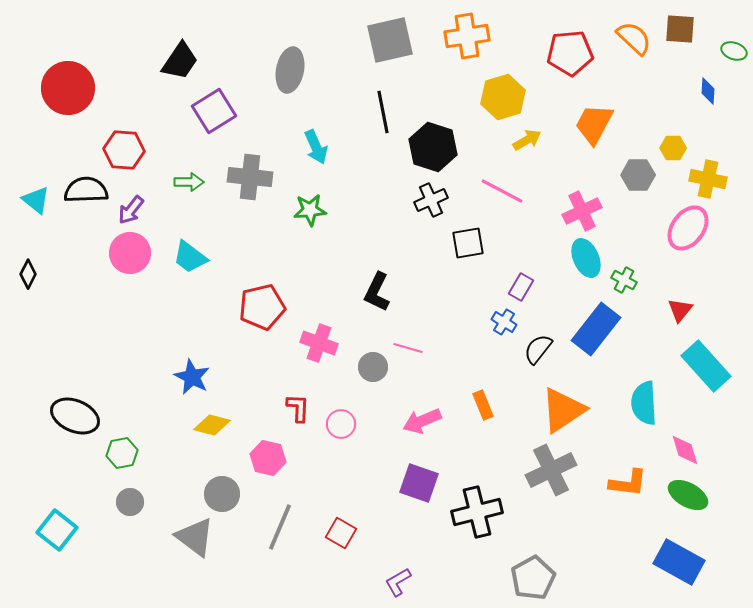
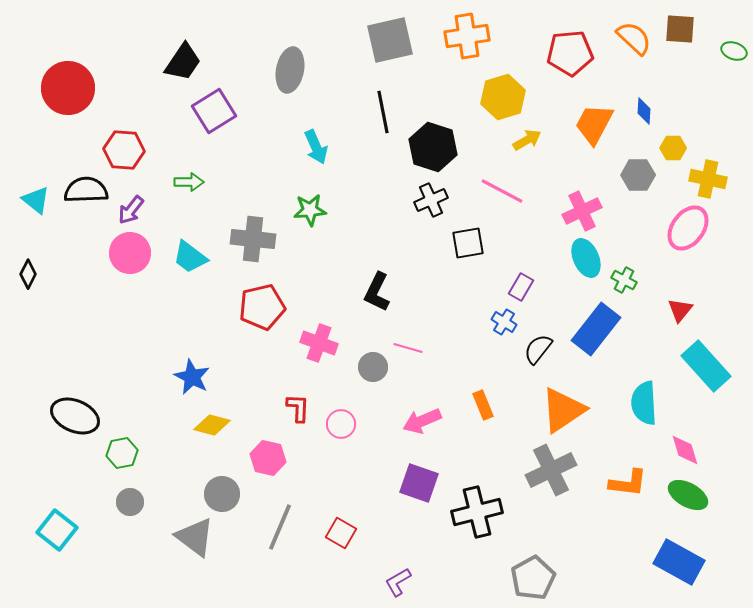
black trapezoid at (180, 61): moved 3 px right, 1 px down
blue diamond at (708, 91): moved 64 px left, 20 px down
gray cross at (250, 177): moved 3 px right, 62 px down
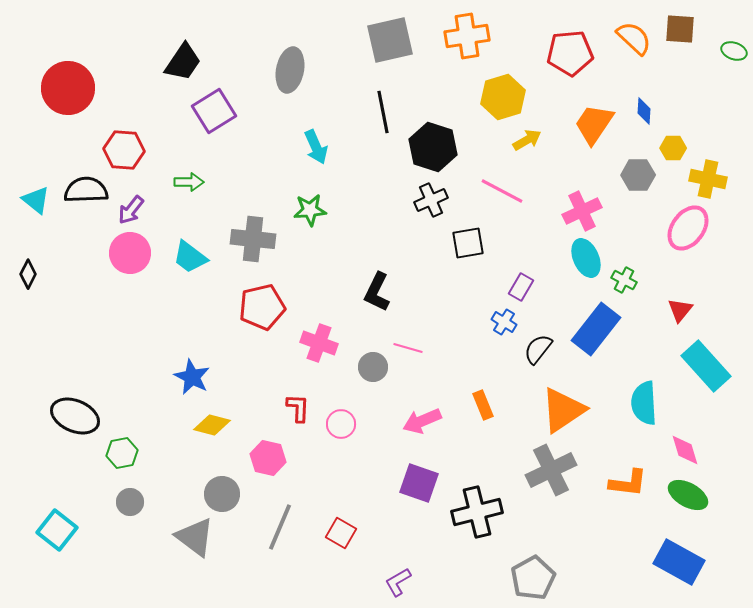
orange trapezoid at (594, 124): rotated 6 degrees clockwise
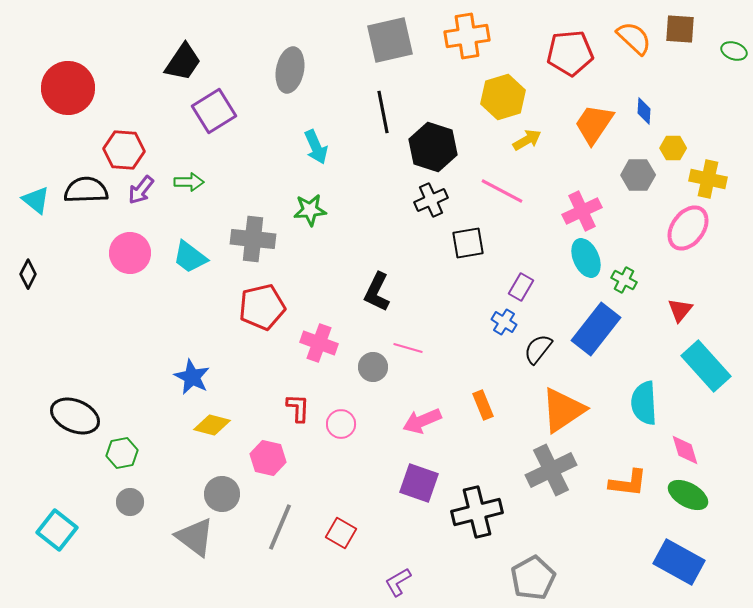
purple arrow at (131, 210): moved 10 px right, 20 px up
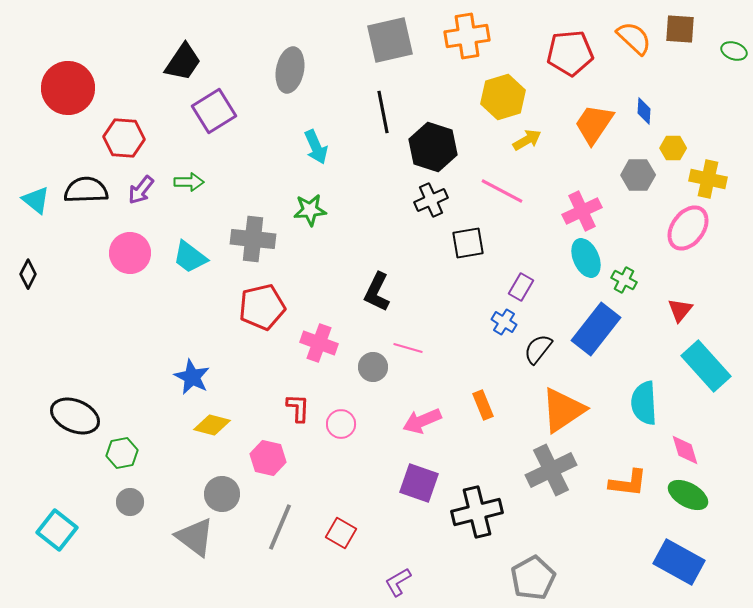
red hexagon at (124, 150): moved 12 px up
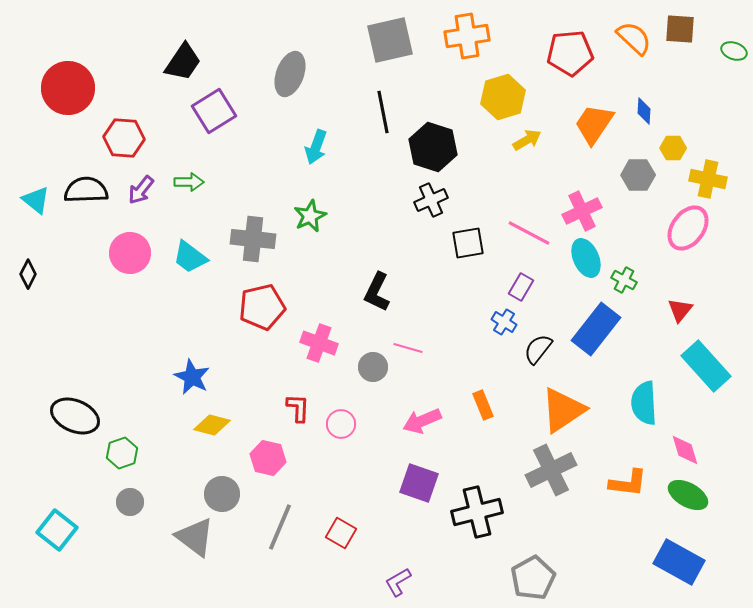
gray ellipse at (290, 70): moved 4 px down; rotated 9 degrees clockwise
cyan arrow at (316, 147): rotated 44 degrees clockwise
pink line at (502, 191): moved 27 px right, 42 px down
green star at (310, 210): moved 6 px down; rotated 20 degrees counterclockwise
green hexagon at (122, 453): rotated 8 degrees counterclockwise
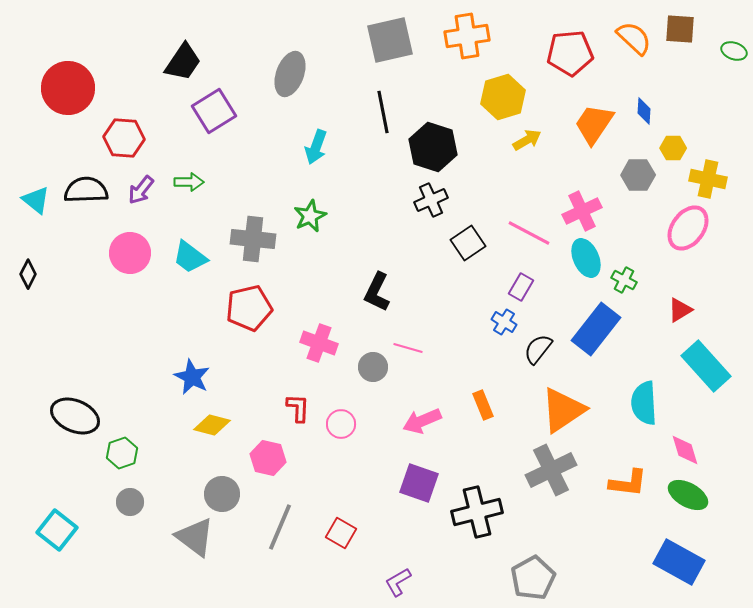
black square at (468, 243): rotated 24 degrees counterclockwise
red pentagon at (262, 307): moved 13 px left, 1 px down
red triangle at (680, 310): rotated 20 degrees clockwise
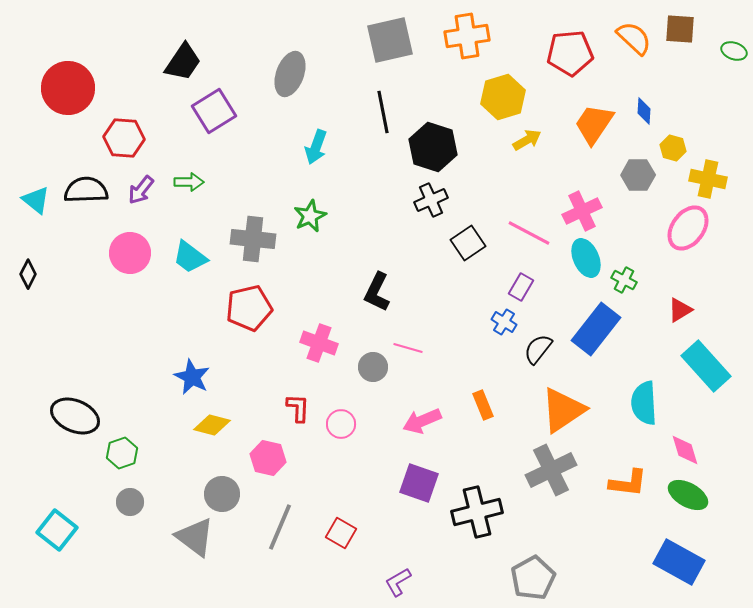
yellow hexagon at (673, 148): rotated 15 degrees clockwise
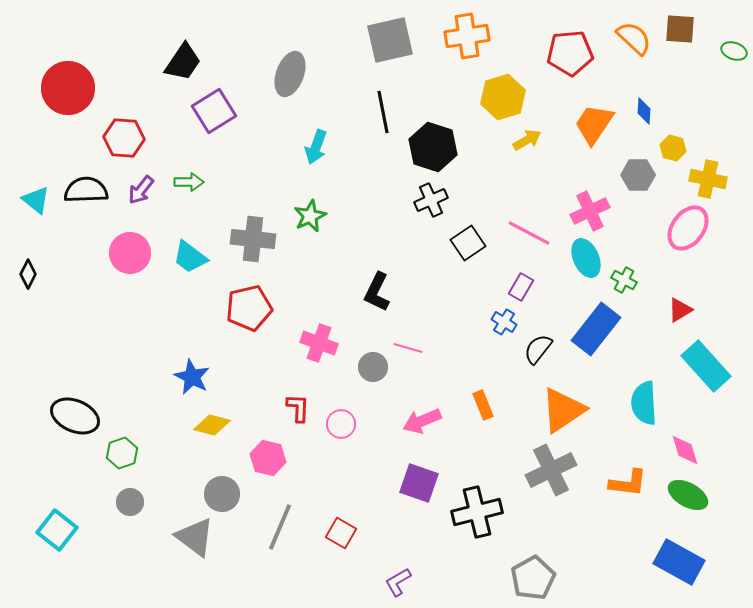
pink cross at (582, 211): moved 8 px right
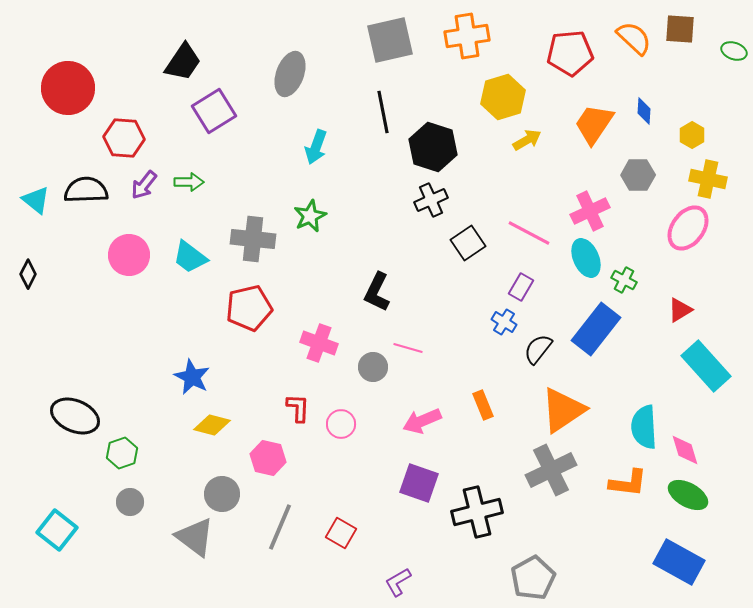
yellow hexagon at (673, 148): moved 19 px right, 13 px up; rotated 15 degrees clockwise
purple arrow at (141, 190): moved 3 px right, 5 px up
pink circle at (130, 253): moved 1 px left, 2 px down
cyan semicircle at (644, 403): moved 24 px down
